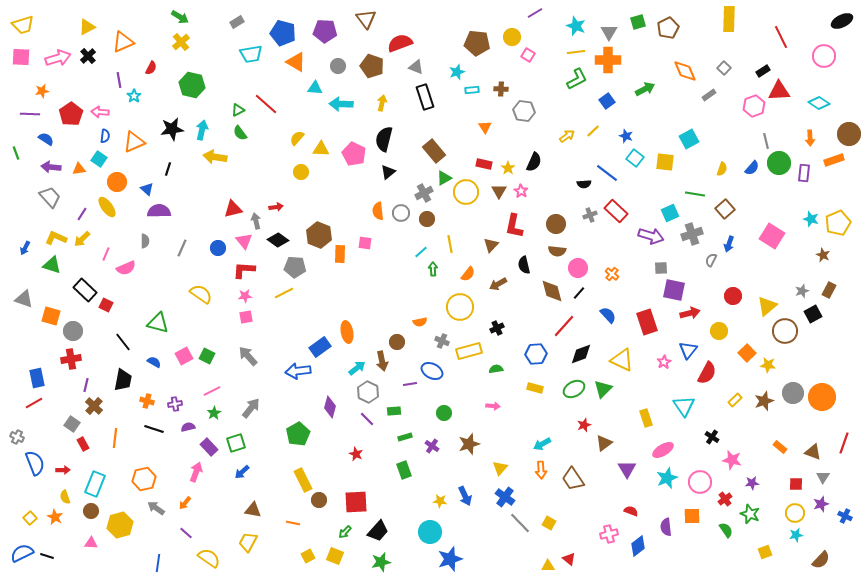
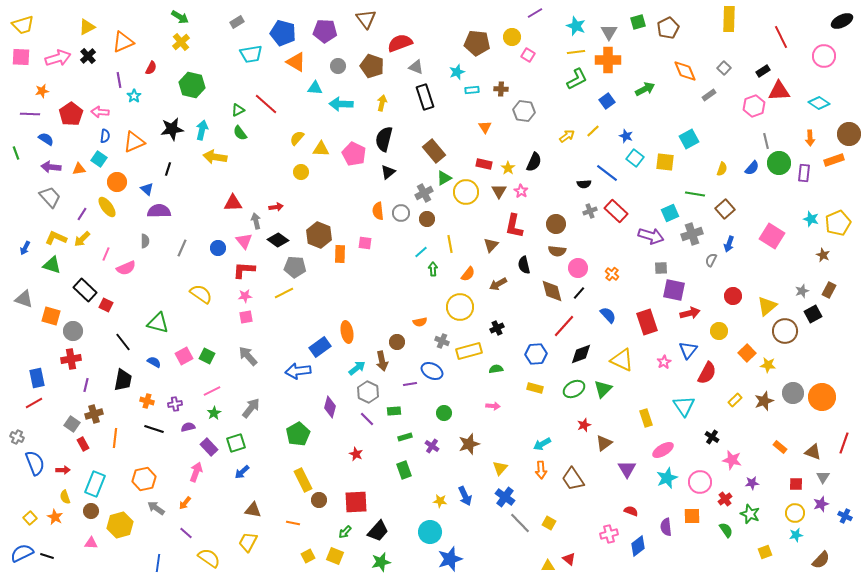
red triangle at (233, 209): moved 6 px up; rotated 12 degrees clockwise
gray cross at (590, 215): moved 4 px up
brown cross at (94, 406): moved 8 px down; rotated 30 degrees clockwise
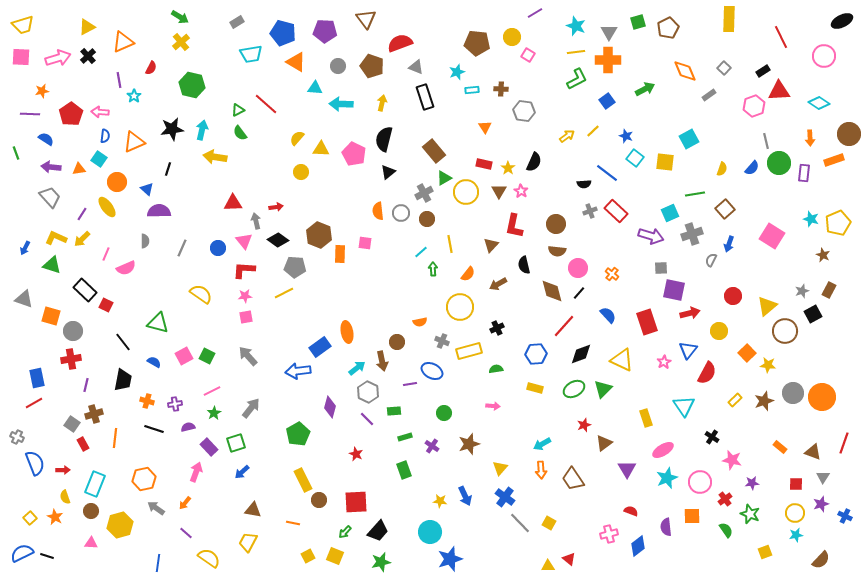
green line at (695, 194): rotated 18 degrees counterclockwise
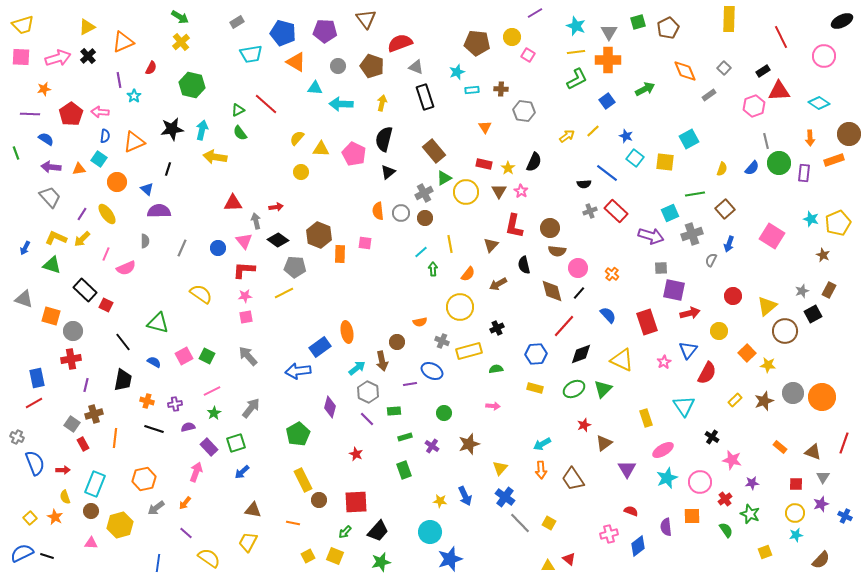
orange star at (42, 91): moved 2 px right, 2 px up
yellow ellipse at (107, 207): moved 7 px down
brown circle at (427, 219): moved 2 px left, 1 px up
brown circle at (556, 224): moved 6 px left, 4 px down
gray arrow at (156, 508): rotated 72 degrees counterclockwise
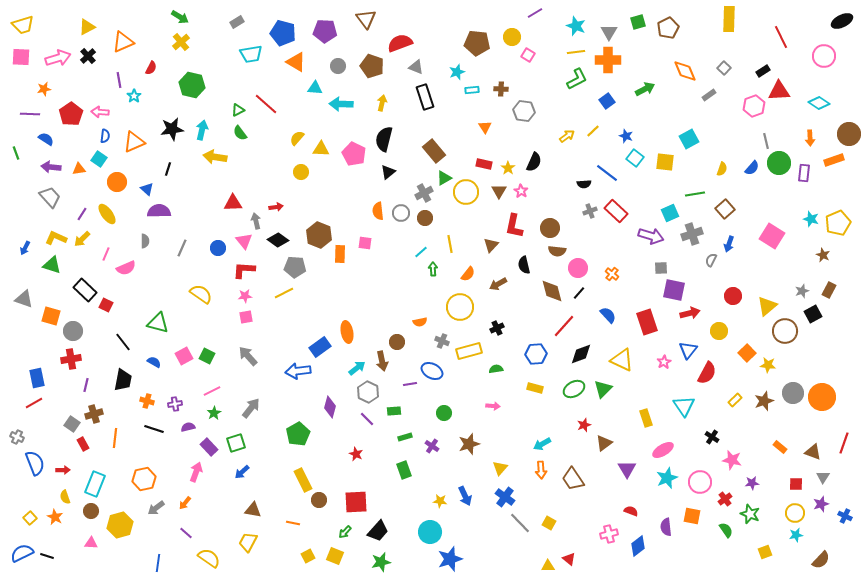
orange square at (692, 516): rotated 12 degrees clockwise
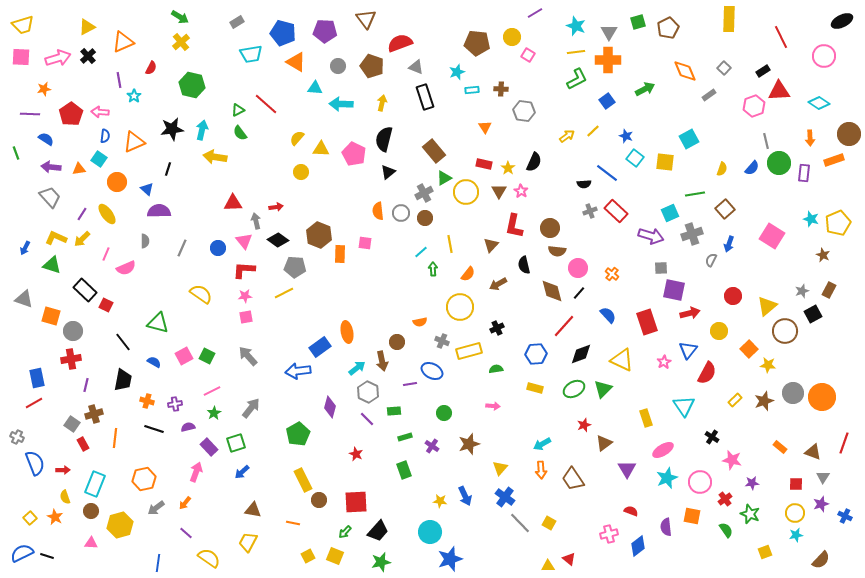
orange square at (747, 353): moved 2 px right, 4 px up
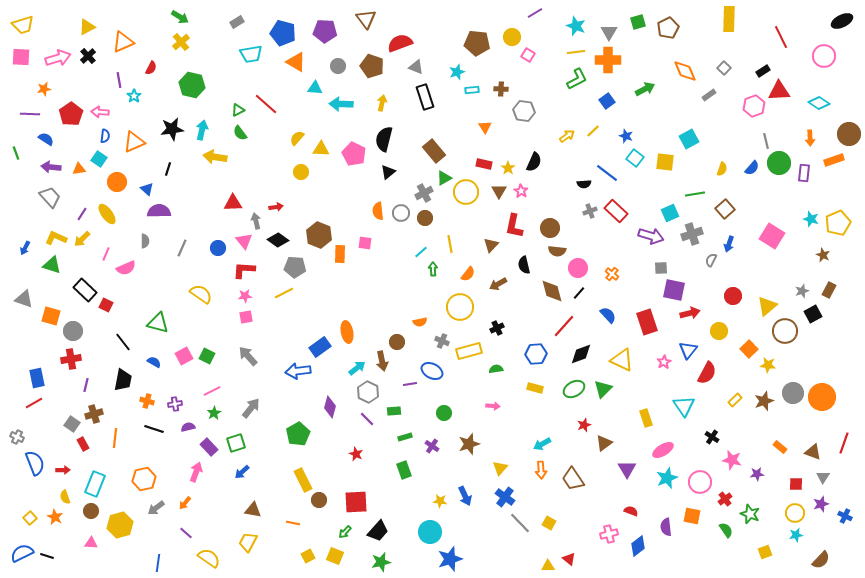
purple star at (752, 483): moved 5 px right, 9 px up
